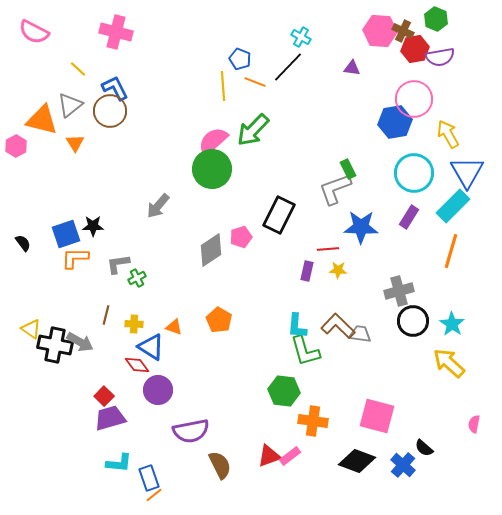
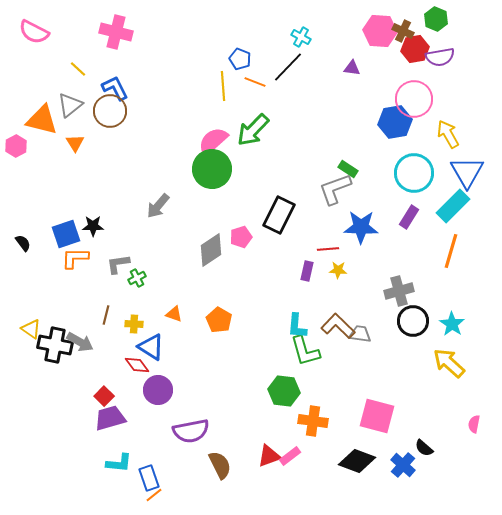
green rectangle at (348, 169): rotated 30 degrees counterclockwise
orange triangle at (174, 327): moved 13 px up
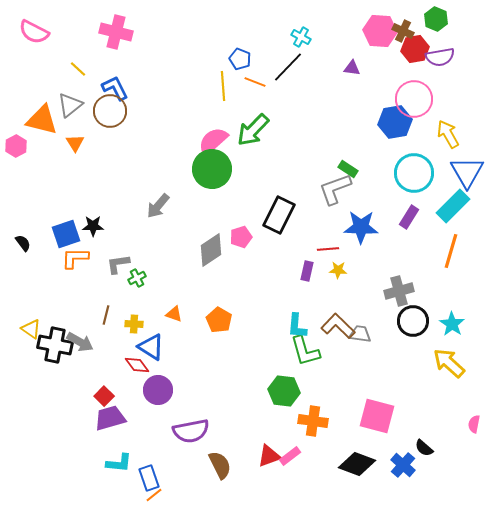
black diamond at (357, 461): moved 3 px down
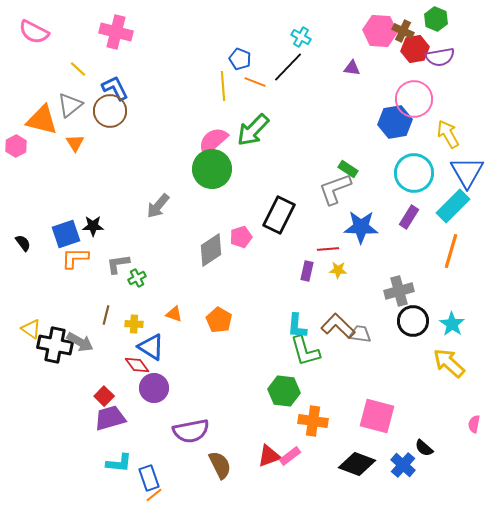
purple circle at (158, 390): moved 4 px left, 2 px up
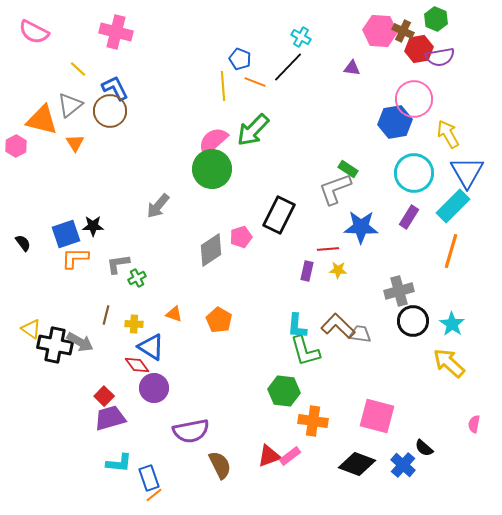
red hexagon at (415, 49): moved 4 px right
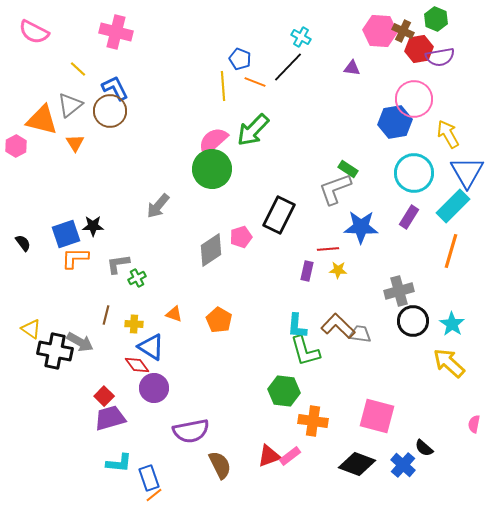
black cross at (55, 345): moved 6 px down
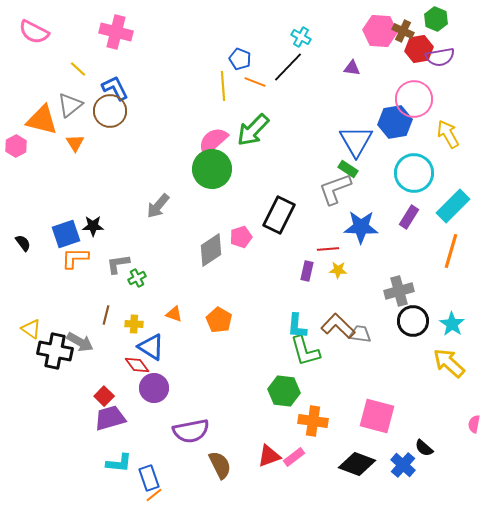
blue triangle at (467, 172): moved 111 px left, 31 px up
pink rectangle at (290, 456): moved 4 px right, 1 px down
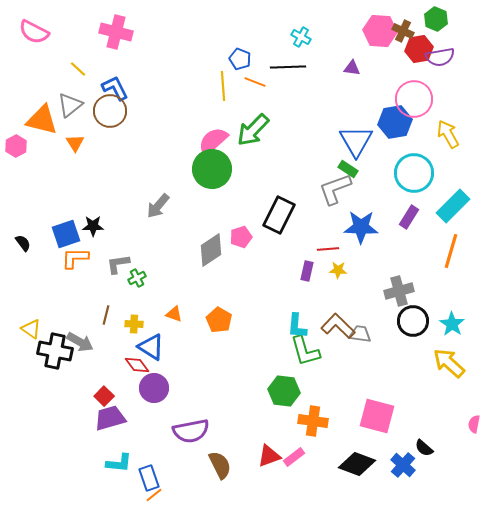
black line at (288, 67): rotated 44 degrees clockwise
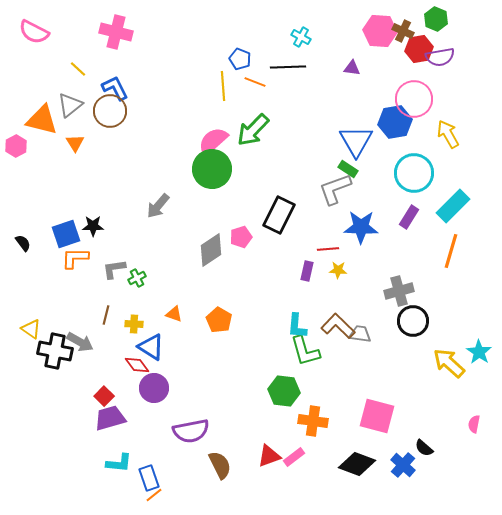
gray L-shape at (118, 264): moved 4 px left, 5 px down
cyan star at (452, 324): moved 27 px right, 28 px down
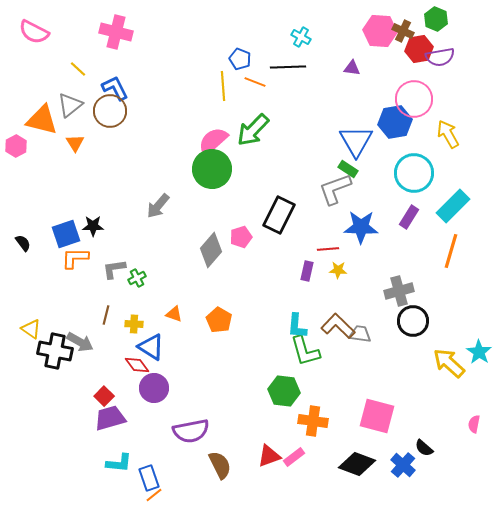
gray diamond at (211, 250): rotated 16 degrees counterclockwise
